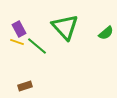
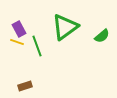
green triangle: rotated 36 degrees clockwise
green semicircle: moved 4 px left, 3 px down
green line: rotated 30 degrees clockwise
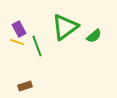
green semicircle: moved 8 px left
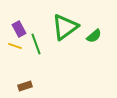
yellow line: moved 2 px left, 4 px down
green line: moved 1 px left, 2 px up
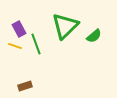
green triangle: moved 1 px up; rotated 8 degrees counterclockwise
